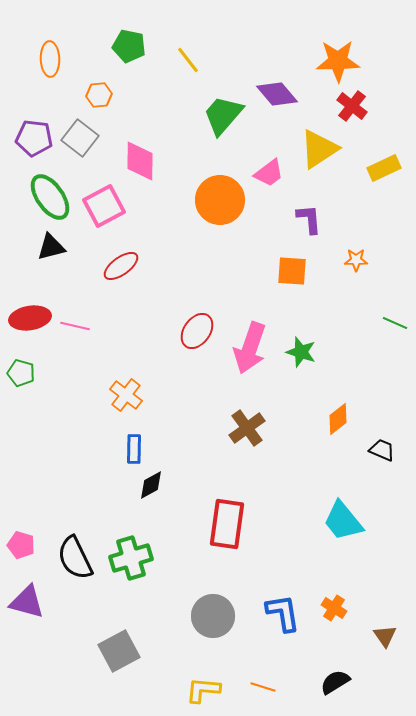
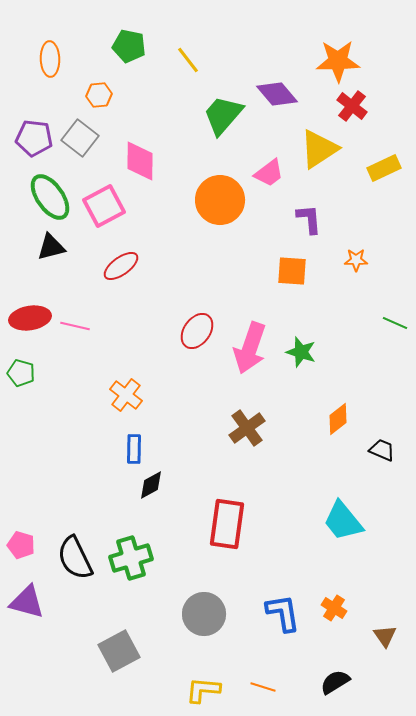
gray circle at (213, 616): moved 9 px left, 2 px up
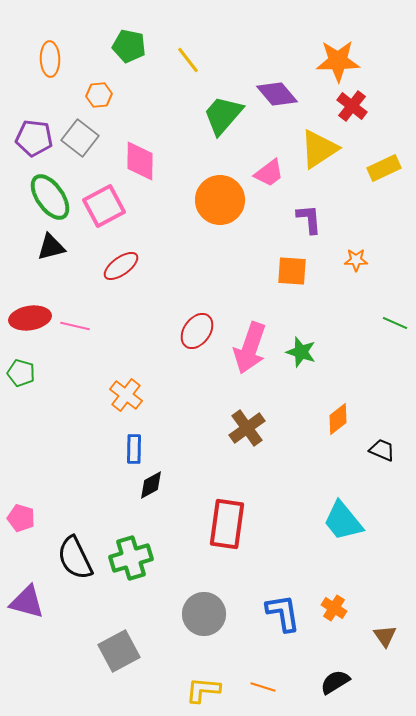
pink pentagon at (21, 545): moved 27 px up
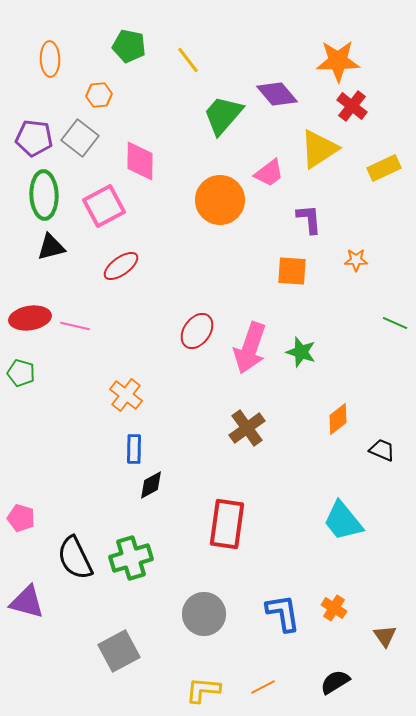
green ellipse at (50, 197): moved 6 px left, 2 px up; rotated 33 degrees clockwise
orange line at (263, 687): rotated 45 degrees counterclockwise
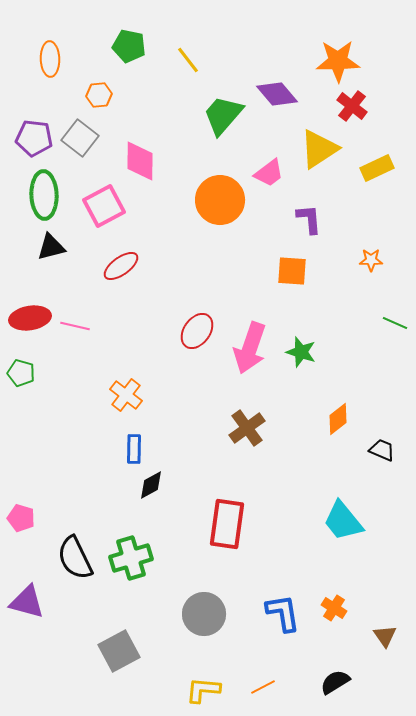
yellow rectangle at (384, 168): moved 7 px left
orange star at (356, 260): moved 15 px right
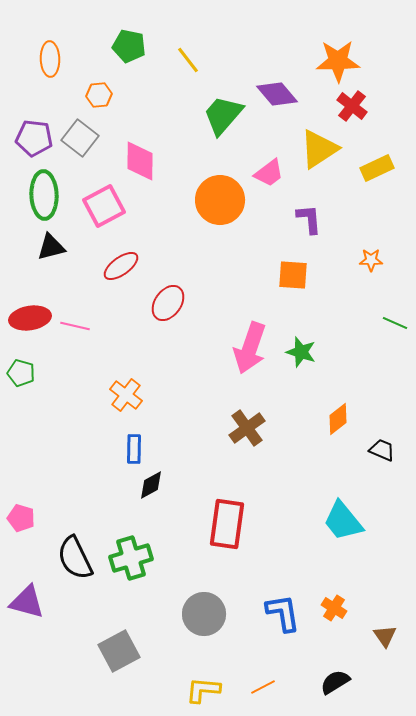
orange square at (292, 271): moved 1 px right, 4 px down
red ellipse at (197, 331): moved 29 px left, 28 px up
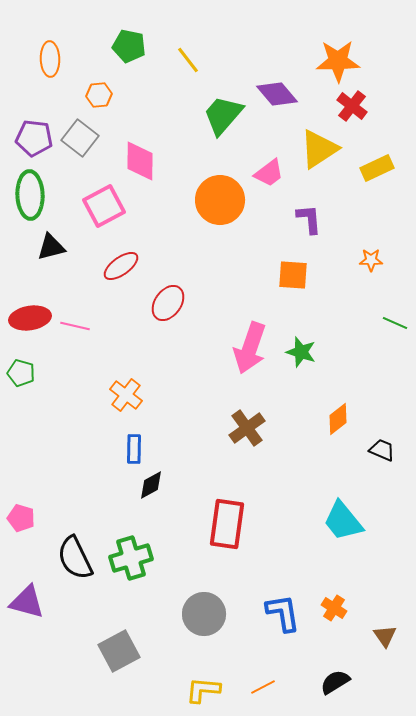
green ellipse at (44, 195): moved 14 px left
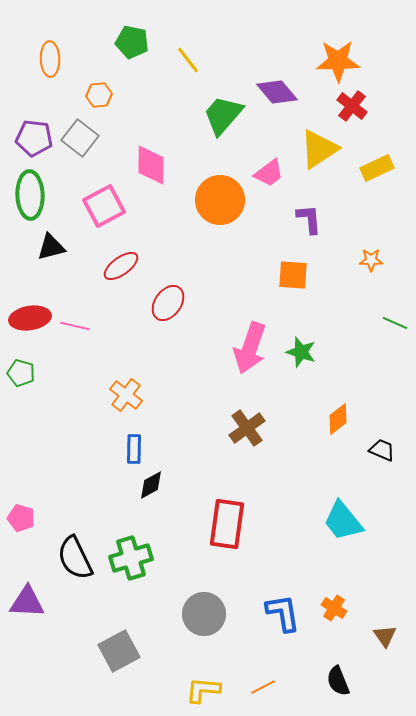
green pentagon at (129, 46): moved 3 px right, 4 px up
purple diamond at (277, 94): moved 2 px up
pink diamond at (140, 161): moved 11 px right, 4 px down
purple triangle at (27, 602): rotated 12 degrees counterclockwise
black semicircle at (335, 682): moved 3 px right, 1 px up; rotated 80 degrees counterclockwise
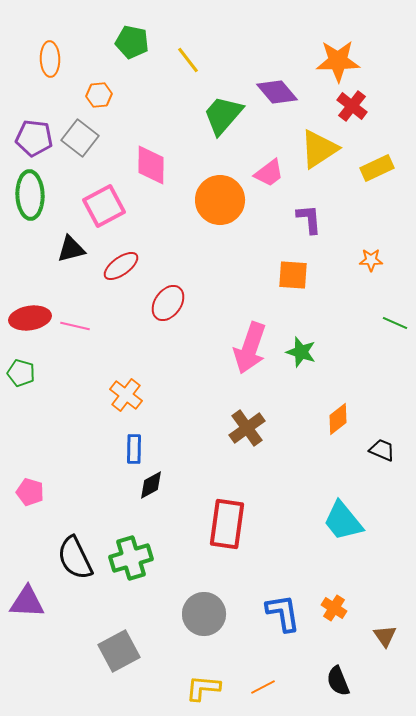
black triangle at (51, 247): moved 20 px right, 2 px down
pink pentagon at (21, 518): moved 9 px right, 26 px up
yellow L-shape at (203, 690): moved 2 px up
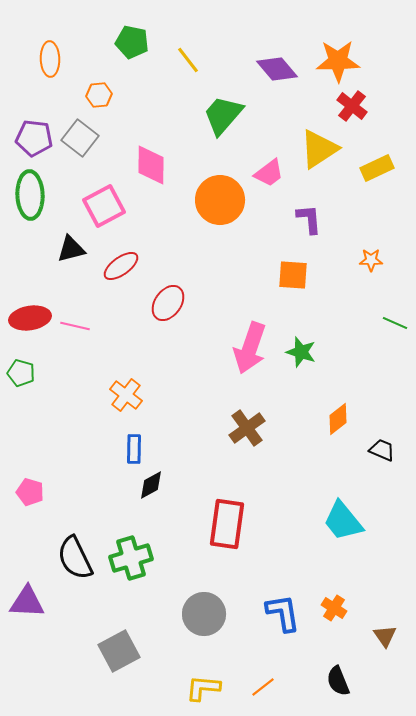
purple diamond at (277, 92): moved 23 px up
orange line at (263, 687): rotated 10 degrees counterclockwise
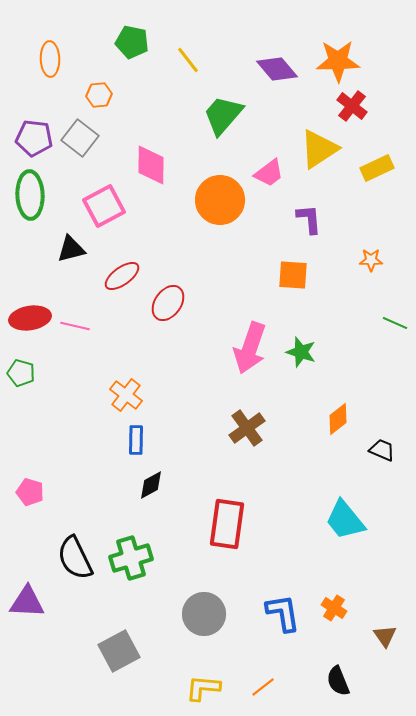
red ellipse at (121, 266): moved 1 px right, 10 px down
blue rectangle at (134, 449): moved 2 px right, 9 px up
cyan trapezoid at (343, 521): moved 2 px right, 1 px up
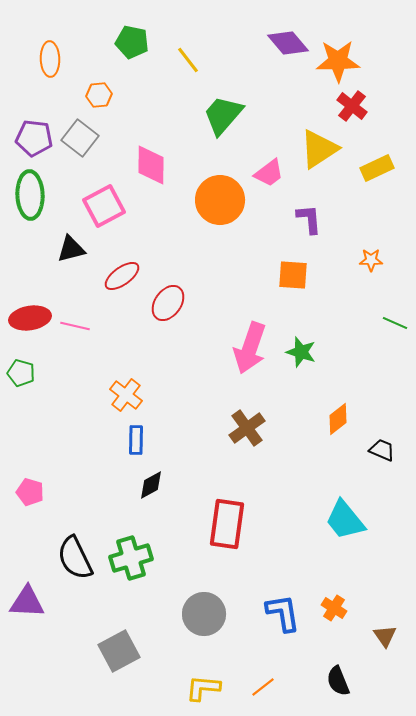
purple diamond at (277, 69): moved 11 px right, 26 px up
